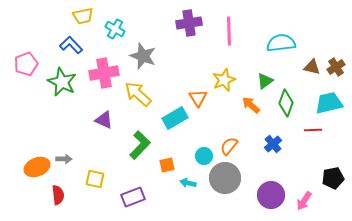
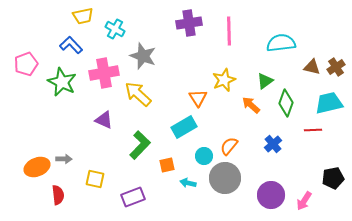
cyan rectangle: moved 9 px right, 9 px down
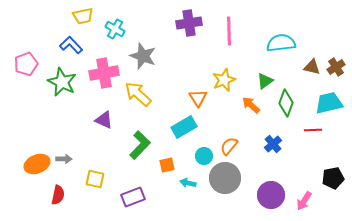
orange ellipse: moved 3 px up
red semicircle: rotated 18 degrees clockwise
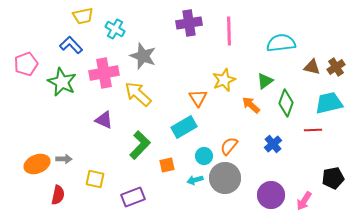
cyan arrow: moved 7 px right, 3 px up; rotated 28 degrees counterclockwise
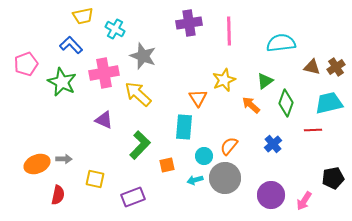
cyan rectangle: rotated 55 degrees counterclockwise
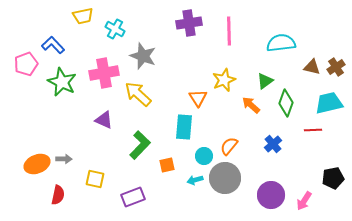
blue L-shape: moved 18 px left
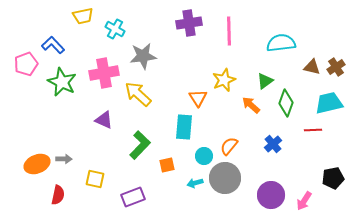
gray star: rotated 28 degrees counterclockwise
cyan arrow: moved 3 px down
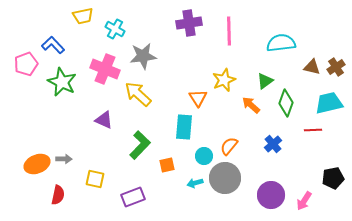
pink cross: moved 1 px right, 4 px up; rotated 32 degrees clockwise
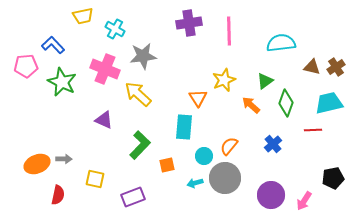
pink pentagon: moved 2 px down; rotated 15 degrees clockwise
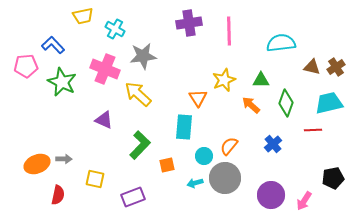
green triangle: moved 4 px left, 1 px up; rotated 36 degrees clockwise
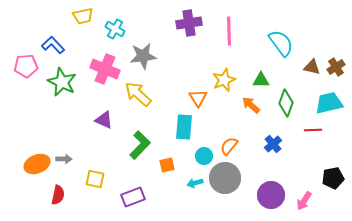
cyan semicircle: rotated 60 degrees clockwise
